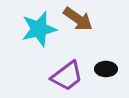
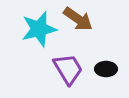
purple trapezoid: moved 1 px right, 7 px up; rotated 84 degrees counterclockwise
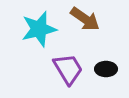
brown arrow: moved 7 px right
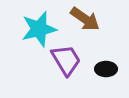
purple trapezoid: moved 2 px left, 9 px up
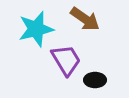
cyan star: moved 3 px left
black ellipse: moved 11 px left, 11 px down
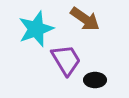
cyan star: rotated 6 degrees counterclockwise
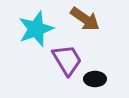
purple trapezoid: moved 1 px right
black ellipse: moved 1 px up
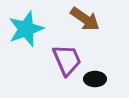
cyan star: moved 10 px left
purple trapezoid: rotated 8 degrees clockwise
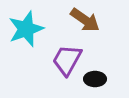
brown arrow: moved 1 px down
purple trapezoid: rotated 128 degrees counterclockwise
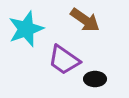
purple trapezoid: moved 3 px left; rotated 84 degrees counterclockwise
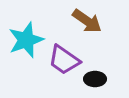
brown arrow: moved 2 px right, 1 px down
cyan star: moved 11 px down
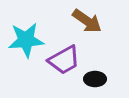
cyan star: rotated 15 degrees clockwise
purple trapezoid: rotated 64 degrees counterclockwise
